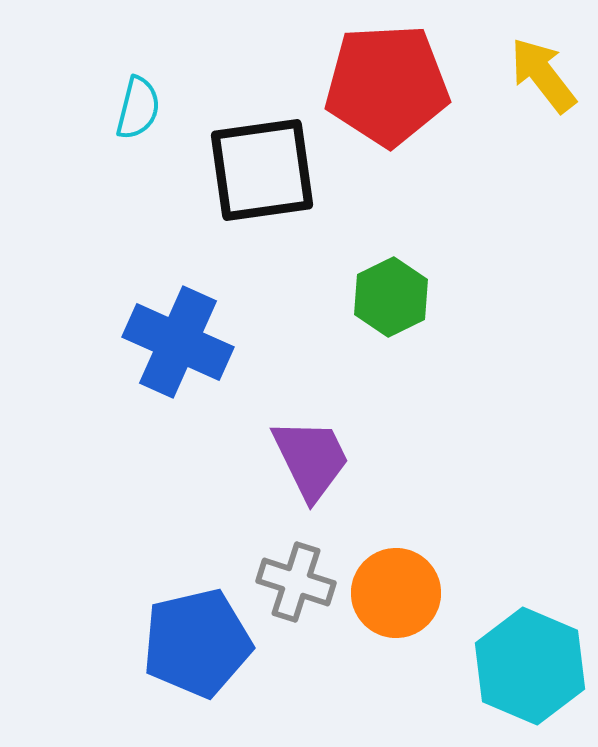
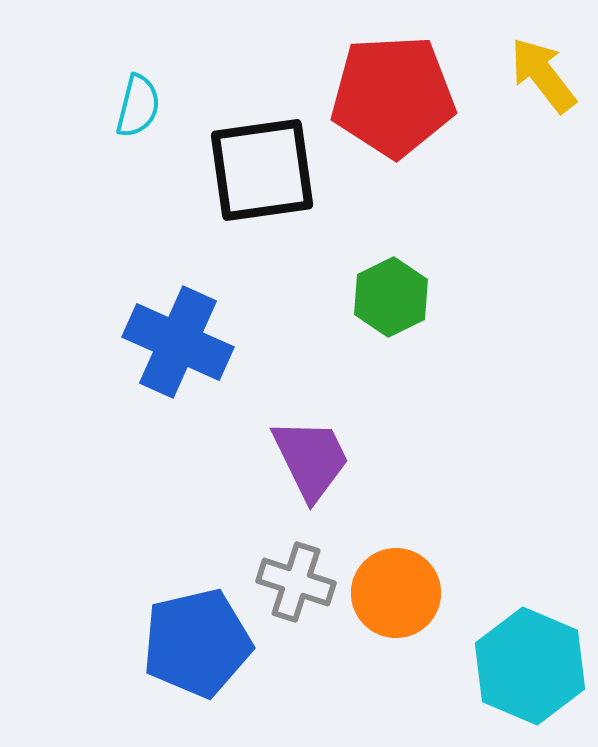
red pentagon: moved 6 px right, 11 px down
cyan semicircle: moved 2 px up
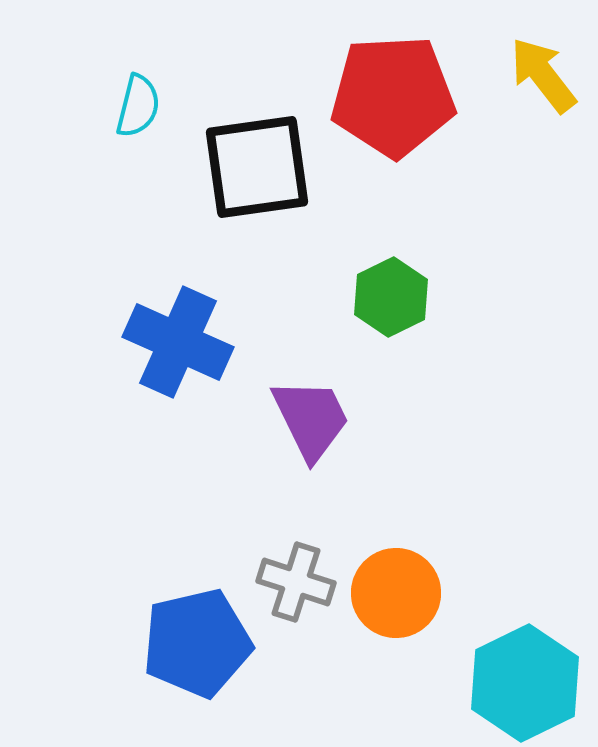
black square: moved 5 px left, 3 px up
purple trapezoid: moved 40 px up
cyan hexagon: moved 5 px left, 17 px down; rotated 11 degrees clockwise
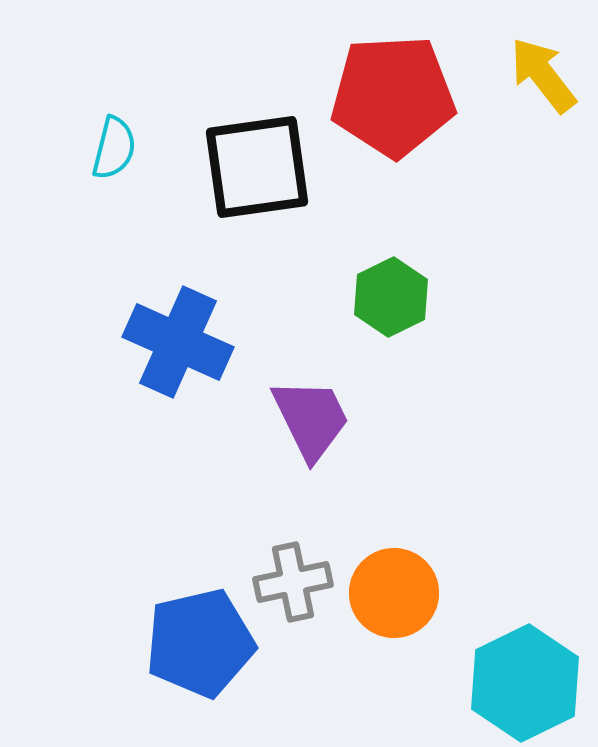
cyan semicircle: moved 24 px left, 42 px down
gray cross: moved 3 px left; rotated 30 degrees counterclockwise
orange circle: moved 2 px left
blue pentagon: moved 3 px right
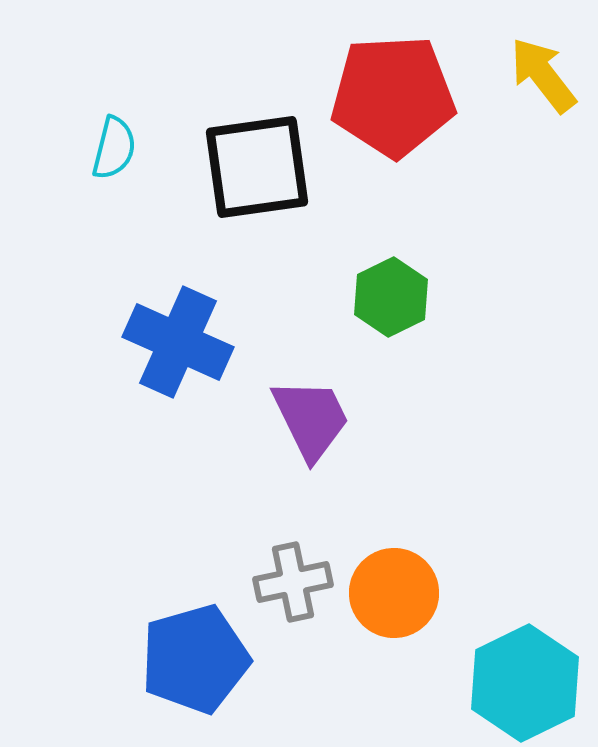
blue pentagon: moved 5 px left, 16 px down; rotated 3 degrees counterclockwise
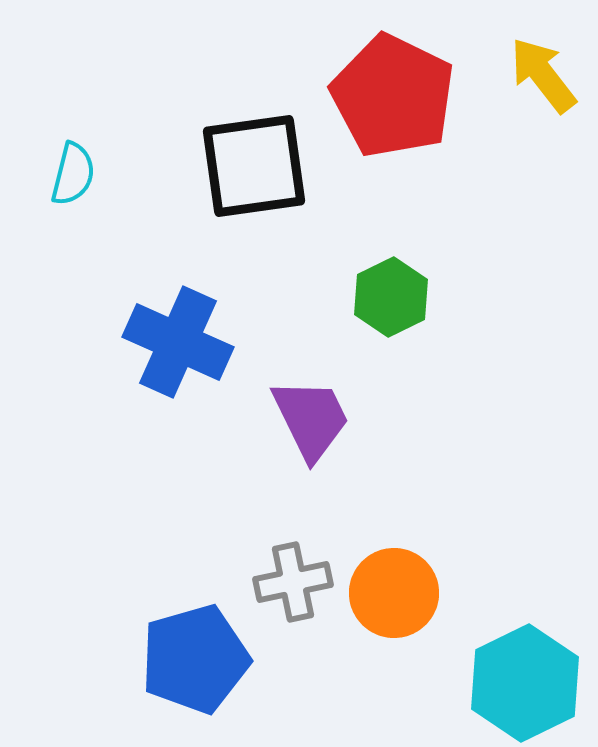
red pentagon: rotated 29 degrees clockwise
cyan semicircle: moved 41 px left, 26 px down
black square: moved 3 px left, 1 px up
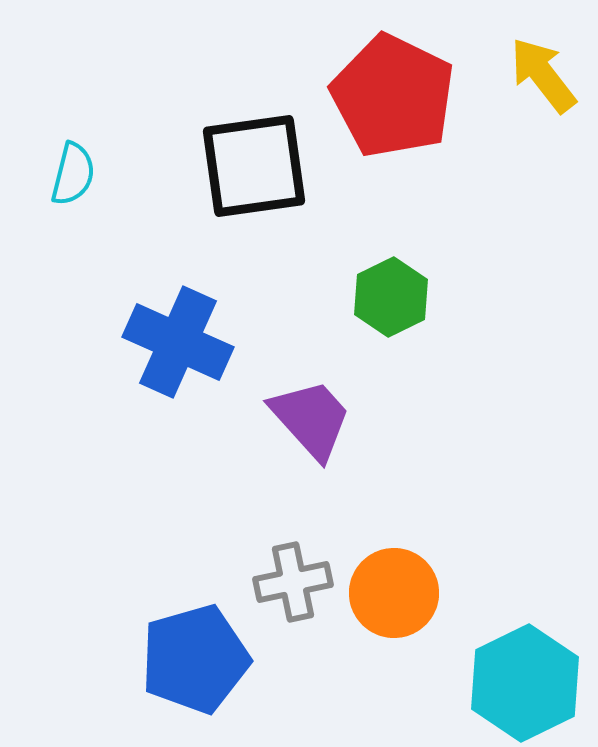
purple trapezoid: rotated 16 degrees counterclockwise
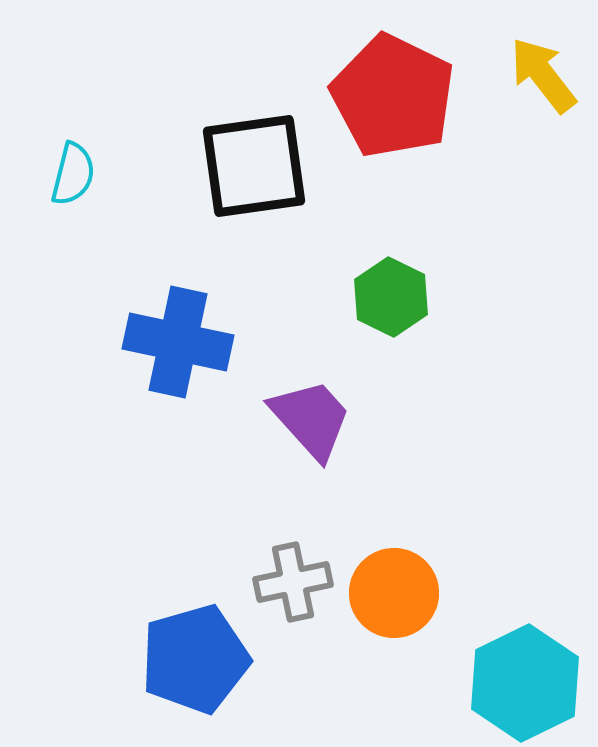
green hexagon: rotated 8 degrees counterclockwise
blue cross: rotated 12 degrees counterclockwise
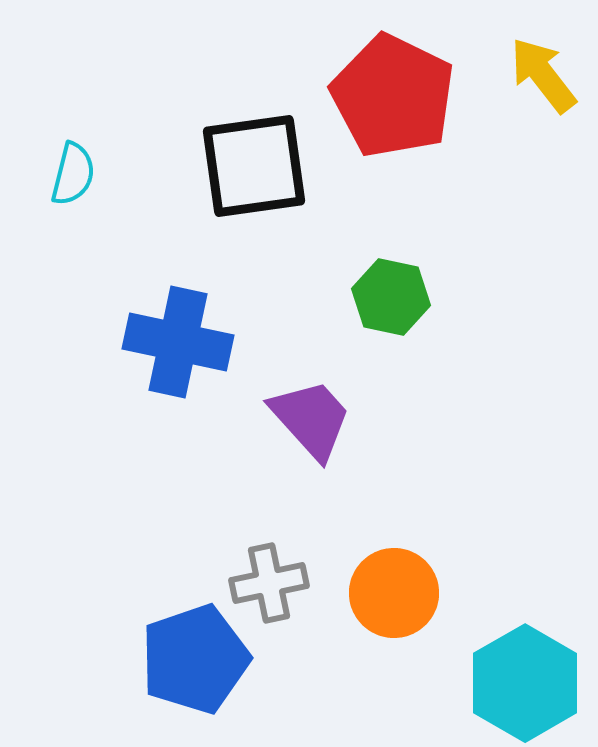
green hexagon: rotated 14 degrees counterclockwise
gray cross: moved 24 px left, 1 px down
blue pentagon: rotated 3 degrees counterclockwise
cyan hexagon: rotated 4 degrees counterclockwise
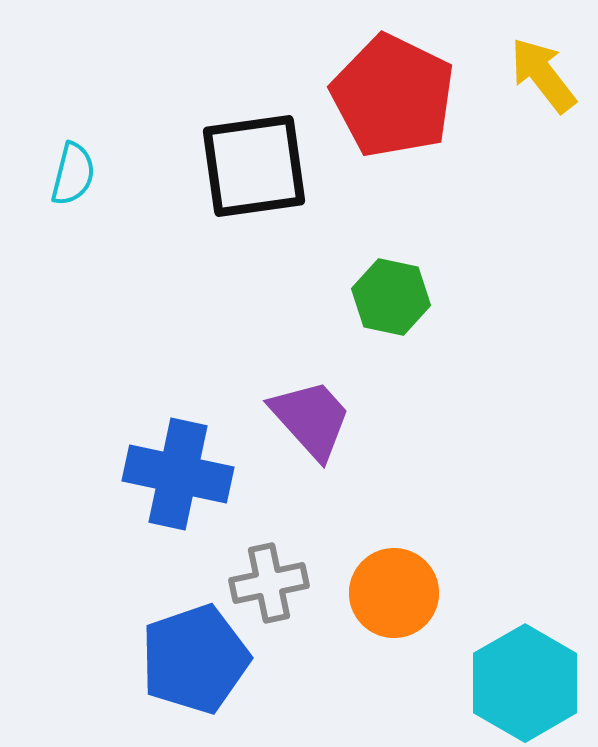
blue cross: moved 132 px down
